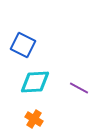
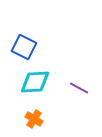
blue square: moved 1 px right, 2 px down
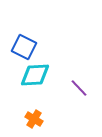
cyan diamond: moved 7 px up
purple line: rotated 18 degrees clockwise
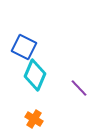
cyan diamond: rotated 64 degrees counterclockwise
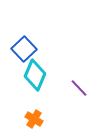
blue square: moved 2 px down; rotated 20 degrees clockwise
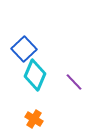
purple line: moved 5 px left, 6 px up
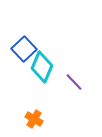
cyan diamond: moved 7 px right, 8 px up
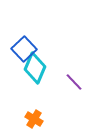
cyan diamond: moved 7 px left, 1 px down
